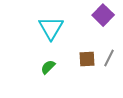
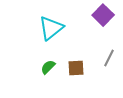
cyan triangle: rotated 20 degrees clockwise
brown square: moved 11 px left, 9 px down
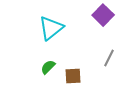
brown square: moved 3 px left, 8 px down
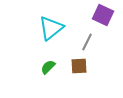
purple square: rotated 20 degrees counterclockwise
gray line: moved 22 px left, 16 px up
brown square: moved 6 px right, 10 px up
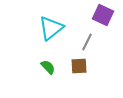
green semicircle: rotated 91 degrees clockwise
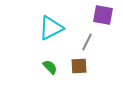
purple square: rotated 15 degrees counterclockwise
cyan triangle: rotated 12 degrees clockwise
green semicircle: moved 2 px right
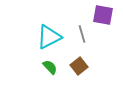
cyan triangle: moved 2 px left, 9 px down
gray line: moved 5 px left, 8 px up; rotated 42 degrees counterclockwise
brown square: rotated 36 degrees counterclockwise
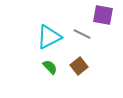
gray line: rotated 48 degrees counterclockwise
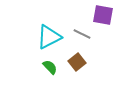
brown square: moved 2 px left, 4 px up
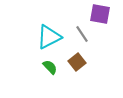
purple square: moved 3 px left, 1 px up
gray line: rotated 30 degrees clockwise
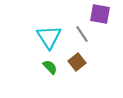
cyan triangle: rotated 36 degrees counterclockwise
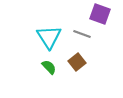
purple square: rotated 10 degrees clockwise
gray line: rotated 36 degrees counterclockwise
green semicircle: moved 1 px left
